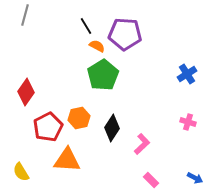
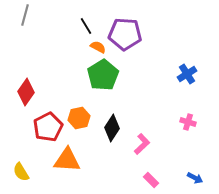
orange semicircle: moved 1 px right, 1 px down
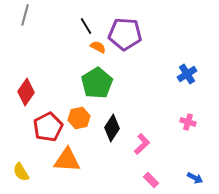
green pentagon: moved 6 px left, 8 px down
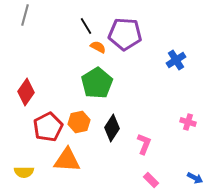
blue cross: moved 11 px left, 14 px up
orange hexagon: moved 4 px down
pink L-shape: moved 2 px right; rotated 25 degrees counterclockwise
yellow semicircle: moved 3 px right; rotated 60 degrees counterclockwise
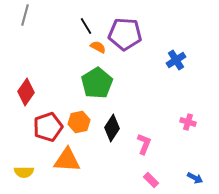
red pentagon: rotated 8 degrees clockwise
